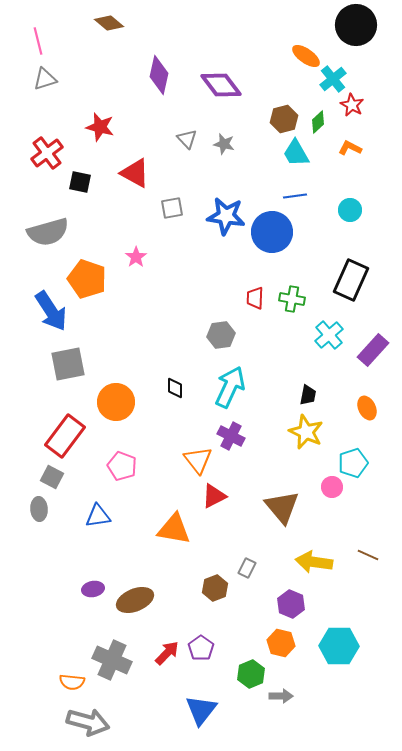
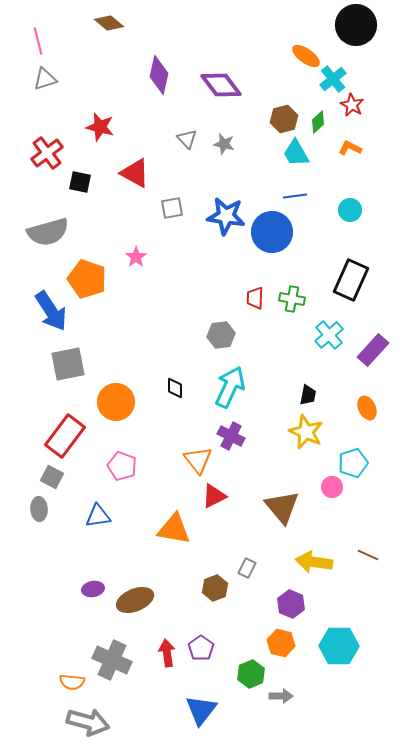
red arrow at (167, 653): rotated 52 degrees counterclockwise
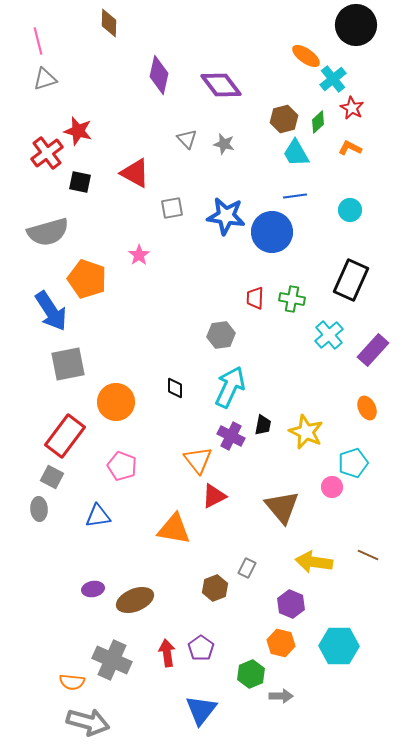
brown diamond at (109, 23): rotated 52 degrees clockwise
red star at (352, 105): moved 3 px down
red star at (100, 127): moved 22 px left, 4 px down
pink star at (136, 257): moved 3 px right, 2 px up
black trapezoid at (308, 395): moved 45 px left, 30 px down
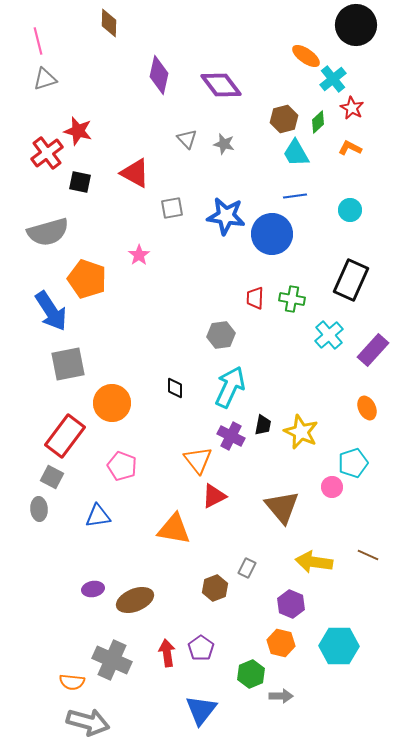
blue circle at (272, 232): moved 2 px down
orange circle at (116, 402): moved 4 px left, 1 px down
yellow star at (306, 432): moved 5 px left
